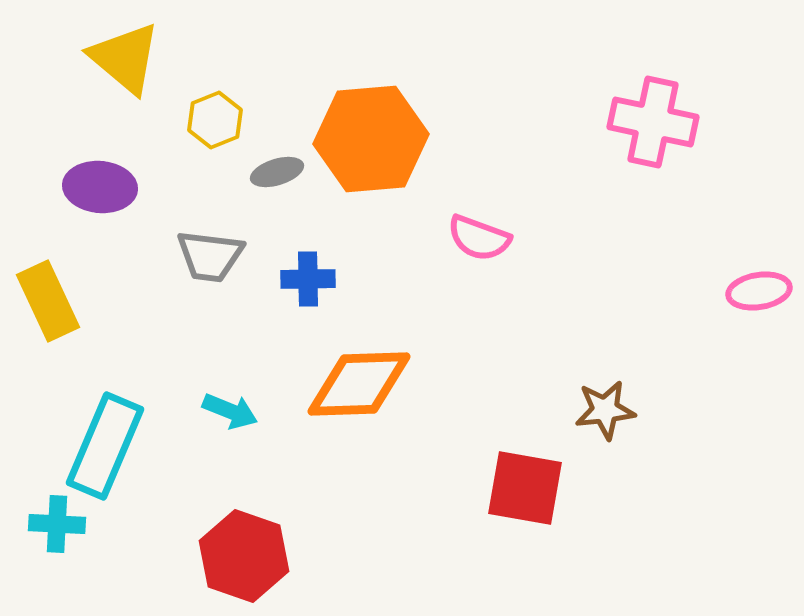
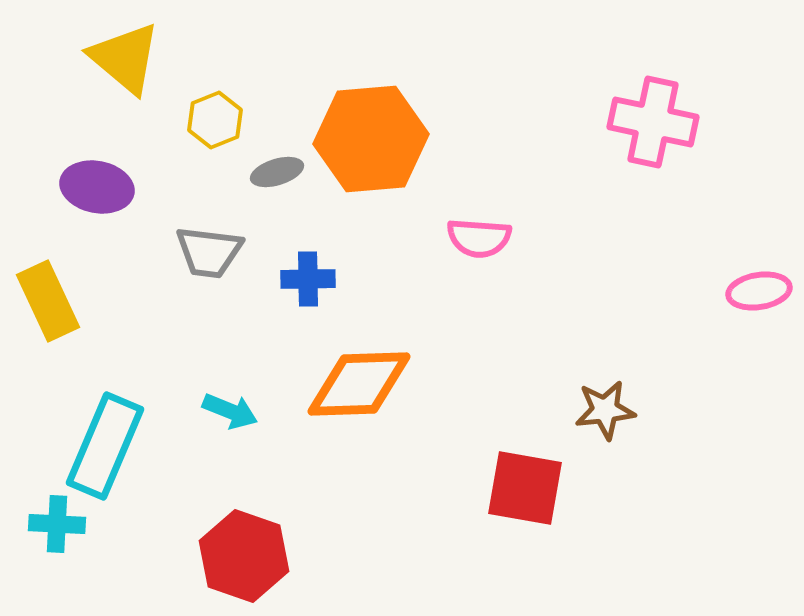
purple ellipse: moved 3 px left; rotated 6 degrees clockwise
pink semicircle: rotated 16 degrees counterclockwise
gray trapezoid: moved 1 px left, 4 px up
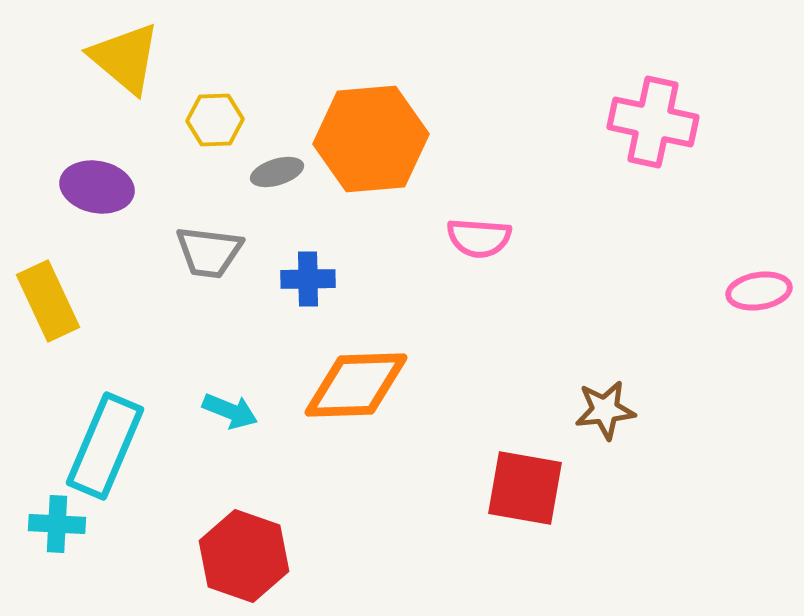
yellow hexagon: rotated 20 degrees clockwise
orange diamond: moved 3 px left, 1 px down
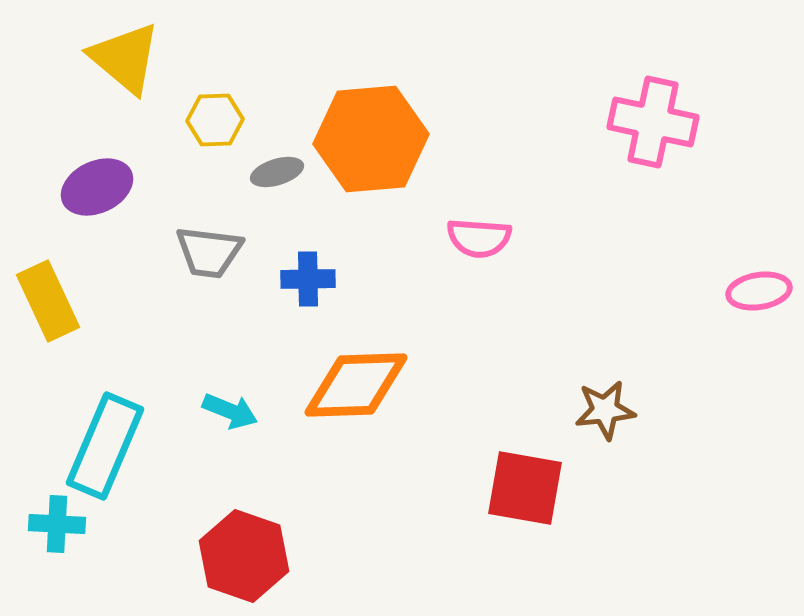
purple ellipse: rotated 36 degrees counterclockwise
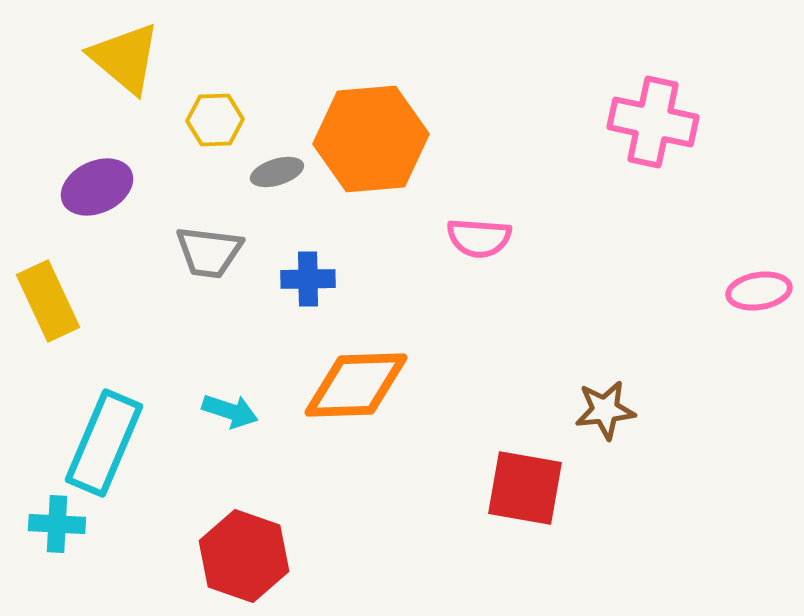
cyan arrow: rotated 4 degrees counterclockwise
cyan rectangle: moved 1 px left, 3 px up
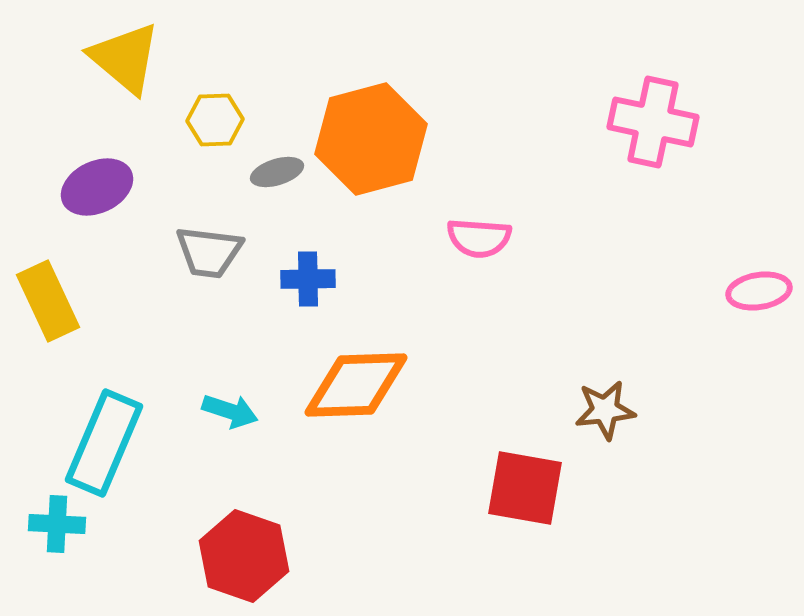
orange hexagon: rotated 10 degrees counterclockwise
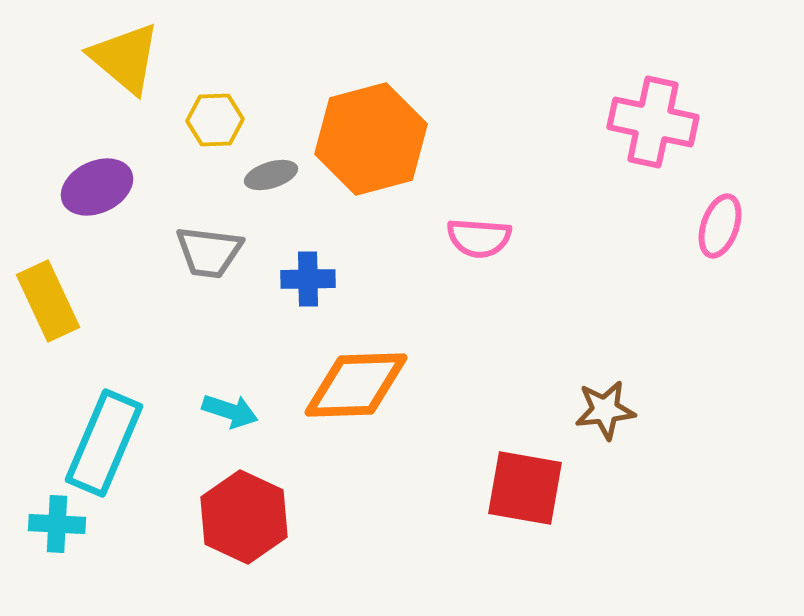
gray ellipse: moved 6 px left, 3 px down
pink ellipse: moved 39 px left, 65 px up; rotated 62 degrees counterclockwise
red hexagon: moved 39 px up; rotated 6 degrees clockwise
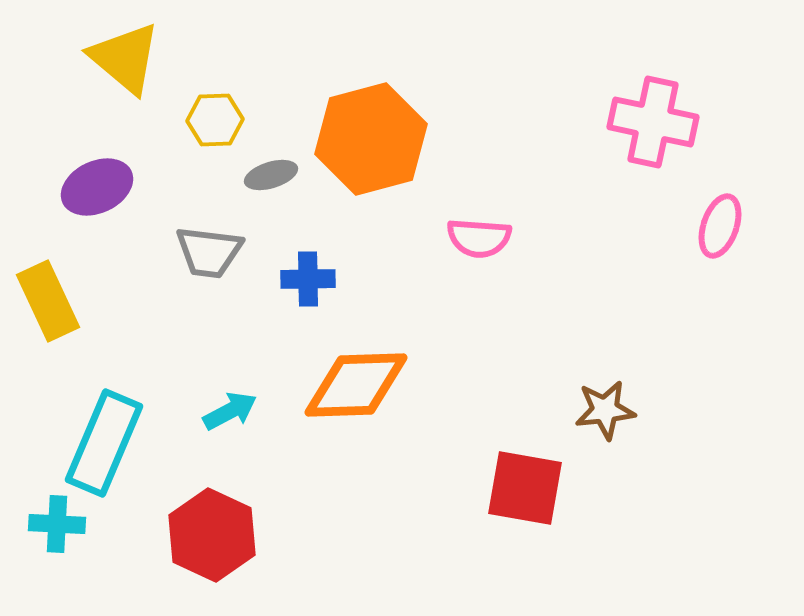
cyan arrow: rotated 46 degrees counterclockwise
red hexagon: moved 32 px left, 18 px down
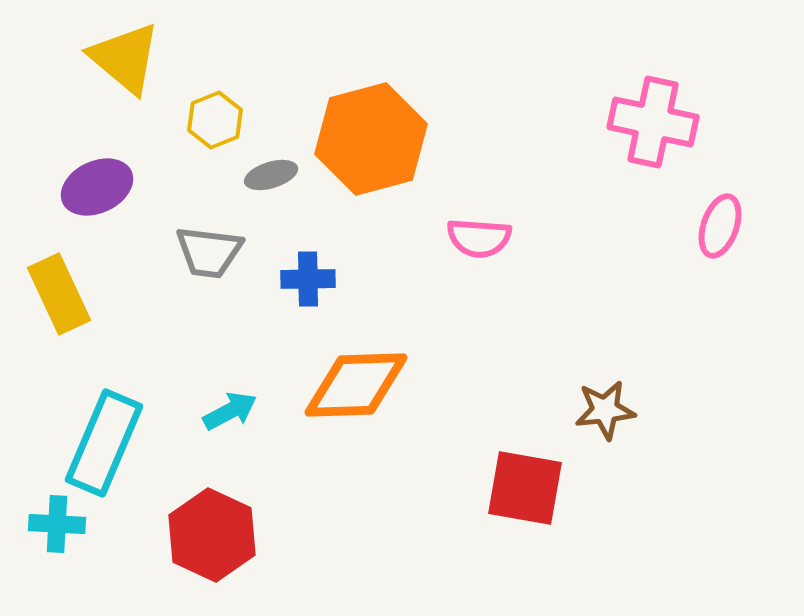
yellow hexagon: rotated 20 degrees counterclockwise
yellow rectangle: moved 11 px right, 7 px up
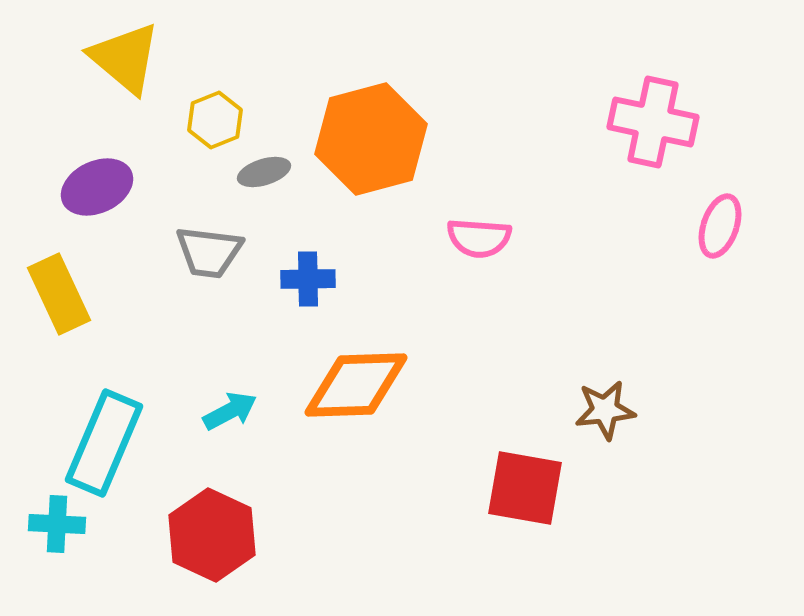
gray ellipse: moved 7 px left, 3 px up
